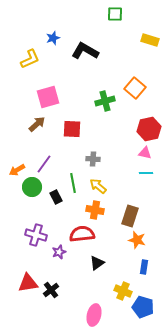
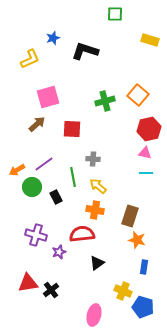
black L-shape: rotated 12 degrees counterclockwise
orange square: moved 3 px right, 7 px down
purple line: rotated 18 degrees clockwise
green line: moved 6 px up
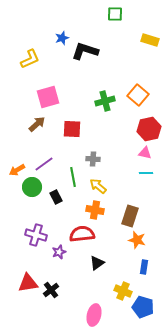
blue star: moved 9 px right
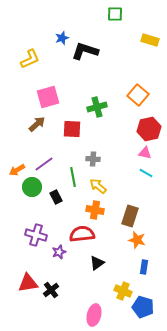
green cross: moved 8 px left, 6 px down
cyan line: rotated 32 degrees clockwise
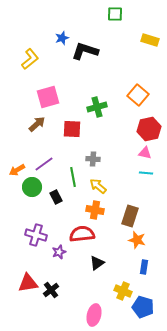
yellow L-shape: rotated 15 degrees counterclockwise
cyan line: rotated 24 degrees counterclockwise
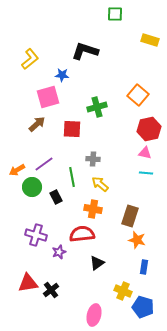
blue star: moved 37 px down; rotated 24 degrees clockwise
green line: moved 1 px left
yellow arrow: moved 2 px right, 2 px up
orange cross: moved 2 px left, 1 px up
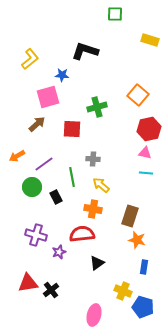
orange arrow: moved 14 px up
yellow arrow: moved 1 px right, 1 px down
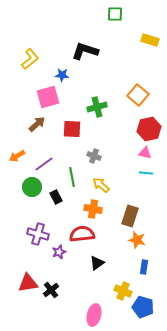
gray cross: moved 1 px right, 3 px up; rotated 16 degrees clockwise
purple cross: moved 2 px right, 1 px up
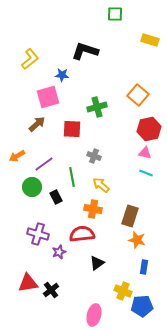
cyan line: rotated 16 degrees clockwise
blue pentagon: moved 1 px left, 1 px up; rotated 20 degrees counterclockwise
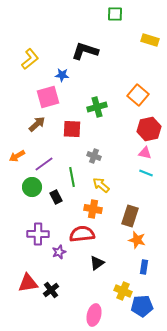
purple cross: rotated 15 degrees counterclockwise
